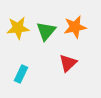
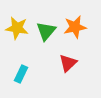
yellow star: moved 1 px left; rotated 15 degrees clockwise
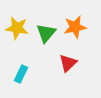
green triangle: moved 2 px down
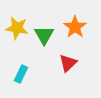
orange star: rotated 25 degrees counterclockwise
green triangle: moved 2 px left, 2 px down; rotated 10 degrees counterclockwise
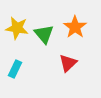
green triangle: moved 1 px up; rotated 10 degrees counterclockwise
cyan rectangle: moved 6 px left, 5 px up
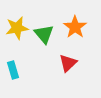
yellow star: rotated 20 degrees counterclockwise
cyan rectangle: moved 2 px left, 1 px down; rotated 42 degrees counterclockwise
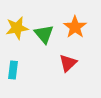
cyan rectangle: rotated 24 degrees clockwise
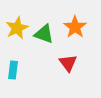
yellow star: rotated 15 degrees counterclockwise
green triangle: rotated 30 degrees counterclockwise
red triangle: rotated 24 degrees counterclockwise
